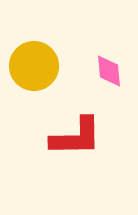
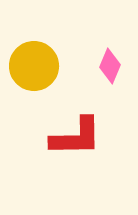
pink diamond: moved 1 px right, 5 px up; rotated 28 degrees clockwise
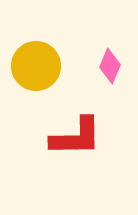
yellow circle: moved 2 px right
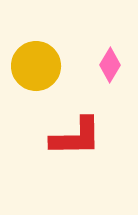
pink diamond: moved 1 px up; rotated 8 degrees clockwise
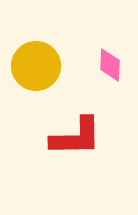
pink diamond: rotated 28 degrees counterclockwise
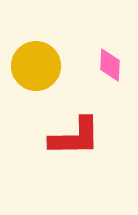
red L-shape: moved 1 px left
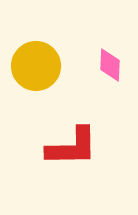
red L-shape: moved 3 px left, 10 px down
